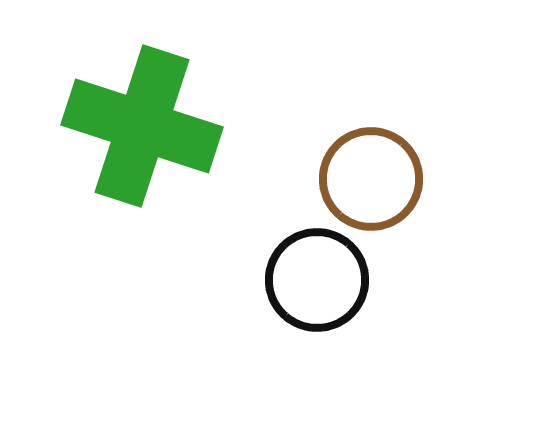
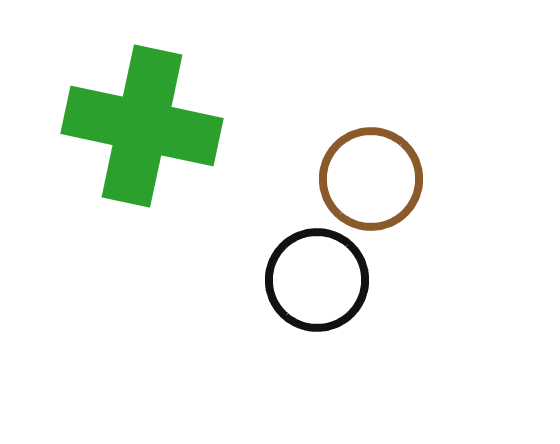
green cross: rotated 6 degrees counterclockwise
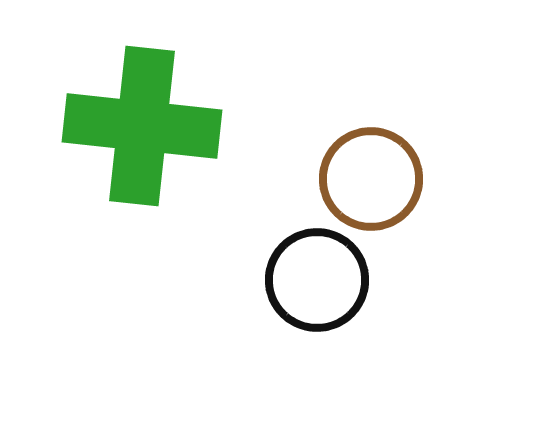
green cross: rotated 6 degrees counterclockwise
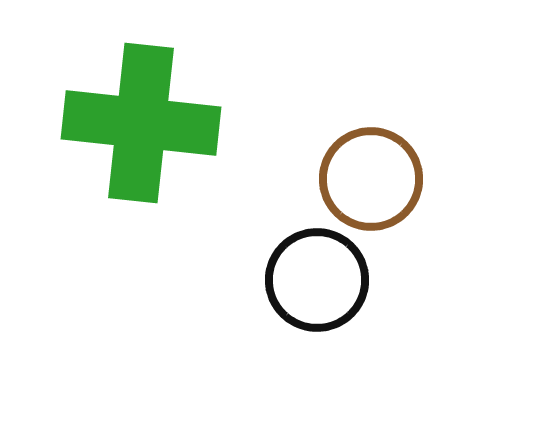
green cross: moved 1 px left, 3 px up
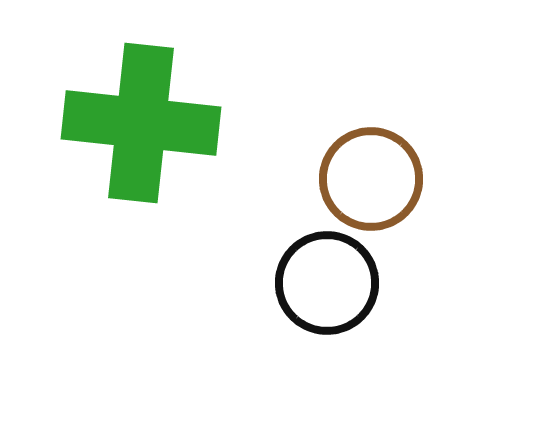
black circle: moved 10 px right, 3 px down
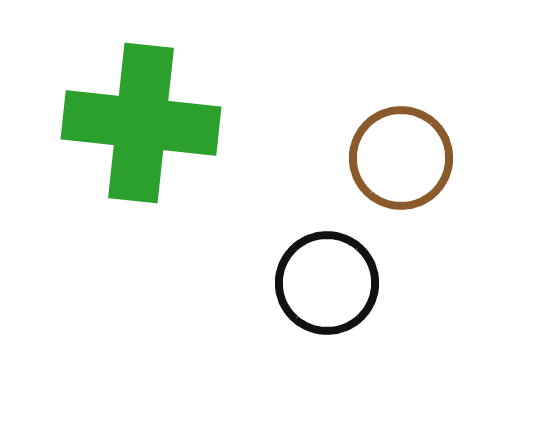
brown circle: moved 30 px right, 21 px up
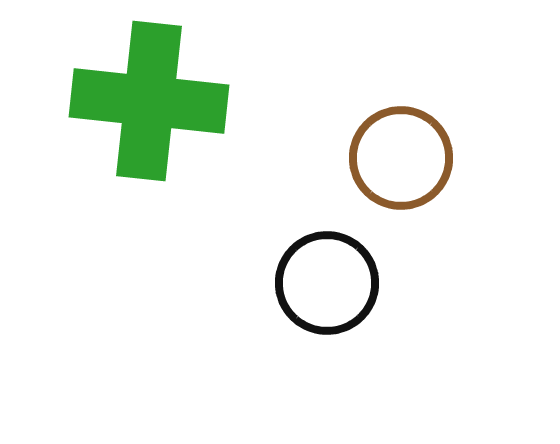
green cross: moved 8 px right, 22 px up
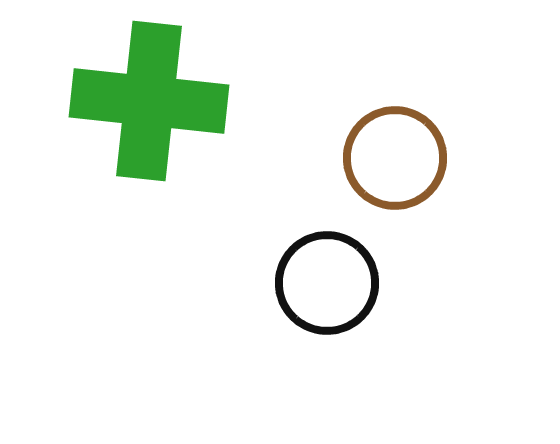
brown circle: moved 6 px left
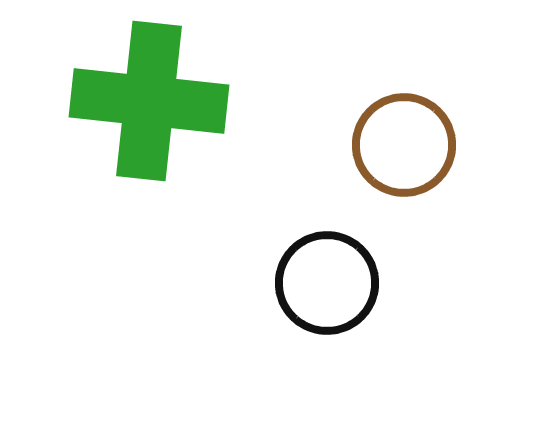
brown circle: moved 9 px right, 13 px up
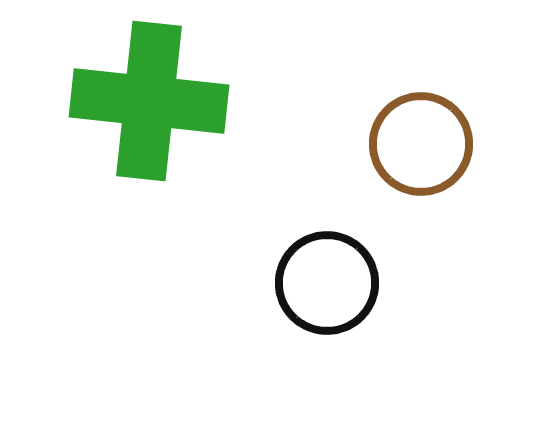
brown circle: moved 17 px right, 1 px up
